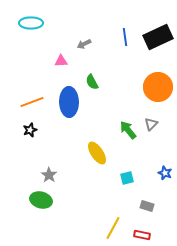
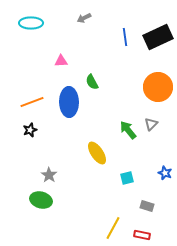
gray arrow: moved 26 px up
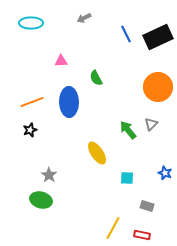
blue line: moved 1 px right, 3 px up; rotated 18 degrees counterclockwise
green semicircle: moved 4 px right, 4 px up
cyan square: rotated 16 degrees clockwise
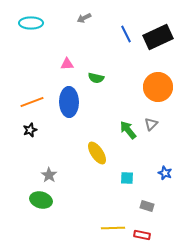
pink triangle: moved 6 px right, 3 px down
green semicircle: rotated 49 degrees counterclockwise
yellow line: rotated 60 degrees clockwise
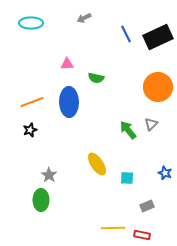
yellow ellipse: moved 11 px down
green ellipse: rotated 75 degrees clockwise
gray rectangle: rotated 40 degrees counterclockwise
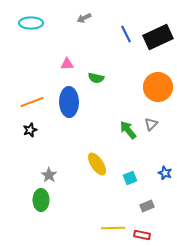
cyan square: moved 3 px right; rotated 24 degrees counterclockwise
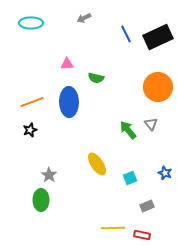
gray triangle: rotated 24 degrees counterclockwise
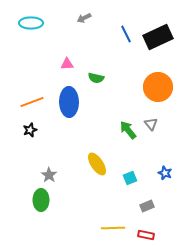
red rectangle: moved 4 px right
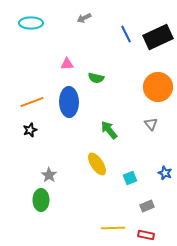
green arrow: moved 19 px left
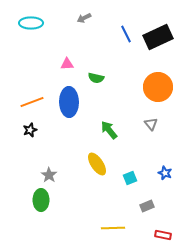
red rectangle: moved 17 px right
